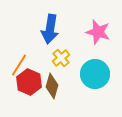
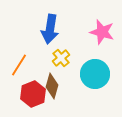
pink star: moved 4 px right
red hexagon: moved 4 px right, 12 px down; rotated 15 degrees clockwise
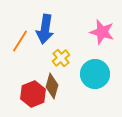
blue arrow: moved 5 px left
orange line: moved 1 px right, 24 px up
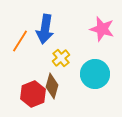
pink star: moved 3 px up
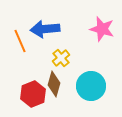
blue arrow: rotated 76 degrees clockwise
orange line: rotated 55 degrees counterclockwise
cyan circle: moved 4 px left, 12 px down
brown diamond: moved 2 px right, 2 px up
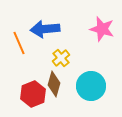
orange line: moved 1 px left, 2 px down
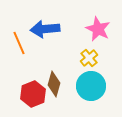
pink star: moved 4 px left; rotated 10 degrees clockwise
yellow cross: moved 28 px right
